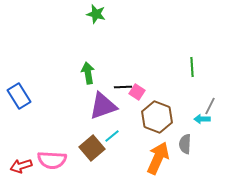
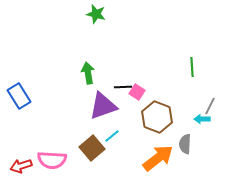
orange arrow: rotated 28 degrees clockwise
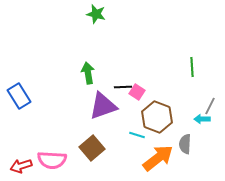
cyan line: moved 25 px right, 1 px up; rotated 56 degrees clockwise
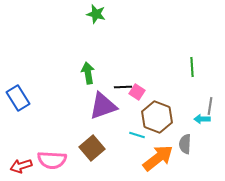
blue rectangle: moved 1 px left, 2 px down
gray line: rotated 18 degrees counterclockwise
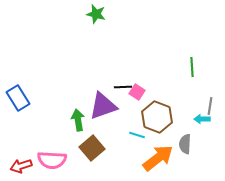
green arrow: moved 10 px left, 47 px down
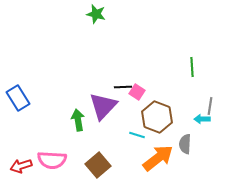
purple triangle: rotated 28 degrees counterclockwise
brown square: moved 6 px right, 17 px down
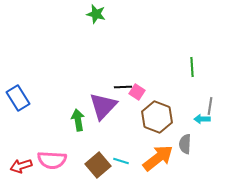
cyan line: moved 16 px left, 26 px down
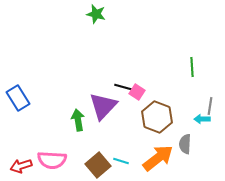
black line: rotated 18 degrees clockwise
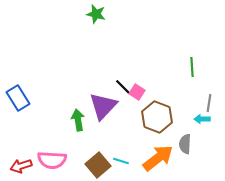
black line: rotated 30 degrees clockwise
gray line: moved 1 px left, 3 px up
